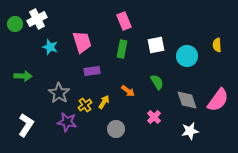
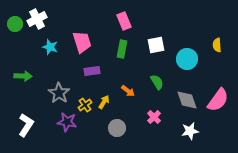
cyan circle: moved 3 px down
gray circle: moved 1 px right, 1 px up
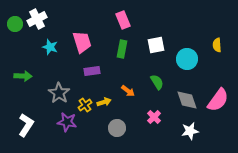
pink rectangle: moved 1 px left, 1 px up
yellow arrow: rotated 40 degrees clockwise
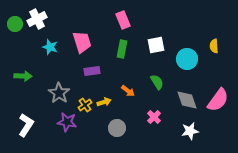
yellow semicircle: moved 3 px left, 1 px down
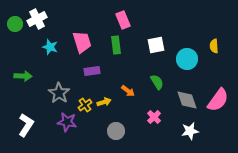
green rectangle: moved 6 px left, 4 px up; rotated 18 degrees counterclockwise
gray circle: moved 1 px left, 3 px down
